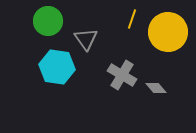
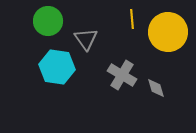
yellow line: rotated 24 degrees counterclockwise
gray diamond: rotated 25 degrees clockwise
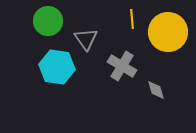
gray cross: moved 9 px up
gray diamond: moved 2 px down
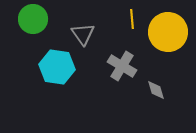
green circle: moved 15 px left, 2 px up
gray triangle: moved 3 px left, 5 px up
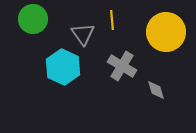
yellow line: moved 20 px left, 1 px down
yellow circle: moved 2 px left
cyan hexagon: moved 6 px right; rotated 16 degrees clockwise
